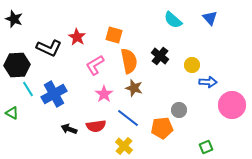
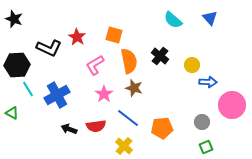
blue cross: moved 3 px right, 1 px down
gray circle: moved 23 px right, 12 px down
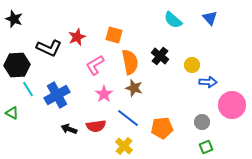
red star: rotated 18 degrees clockwise
orange semicircle: moved 1 px right, 1 px down
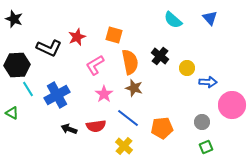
yellow circle: moved 5 px left, 3 px down
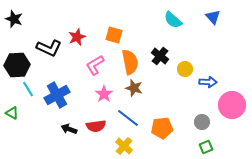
blue triangle: moved 3 px right, 1 px up
yellow circle: moved 2 px left, 1 px down
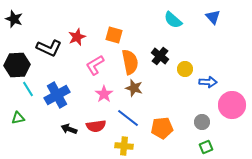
green triangle: moved 6 px right, 5 px down; rotated 40 degrees counterclockwise
yellow cross: rotated 36 degrees counterclockwise
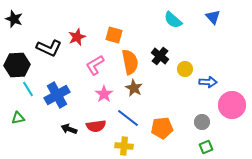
brown star: rotated 12 degrees clockwise
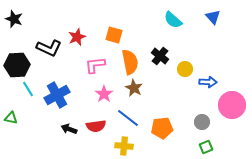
pink L-shape: rotated 25 degrees clockwise
green triangle: moved 7 px left; rotated 24 degrees clockwise
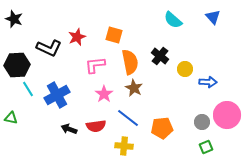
pink circle: moved 5 px left, 10 px down
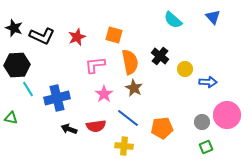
black star: moved 9 px down
black L-shape: moved 7 px left, 12 px up
blue cross: moved 3 px down; rotated 15 degrees clockwise
